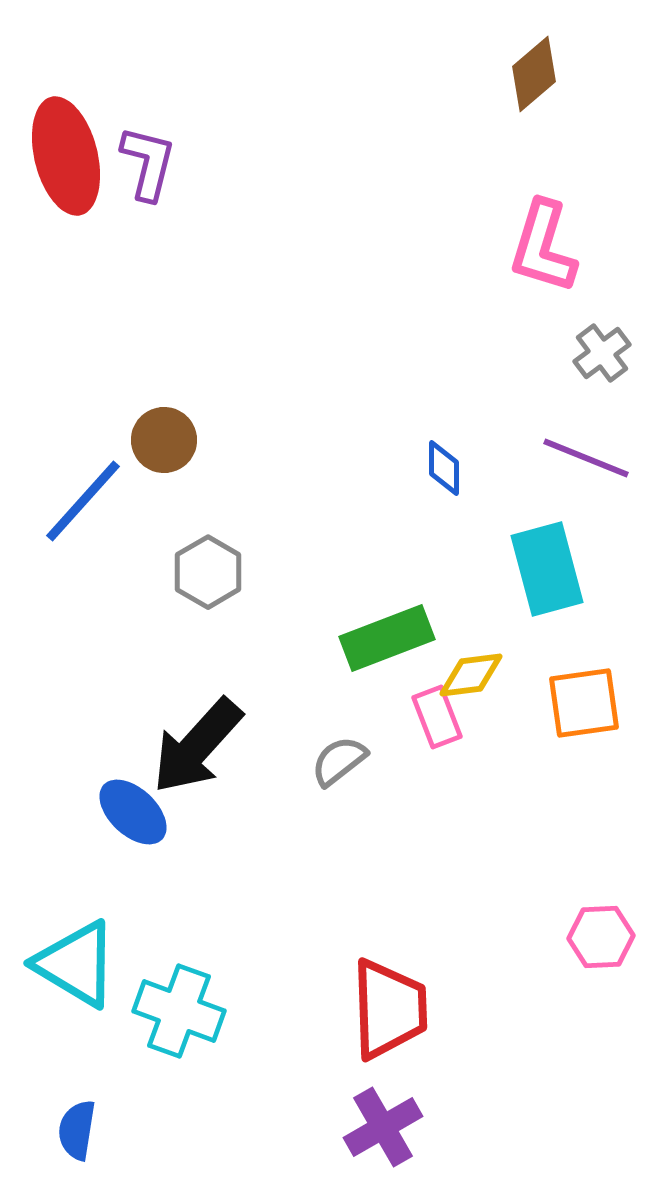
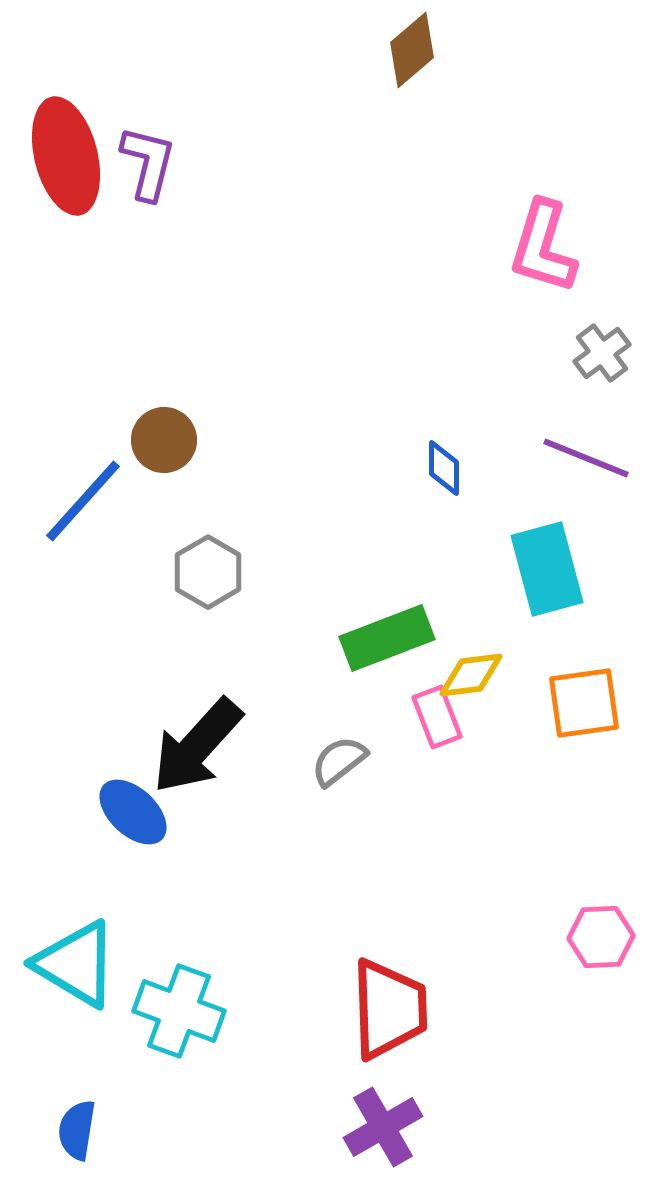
brown diamond: moved 122 px left, 24 px up
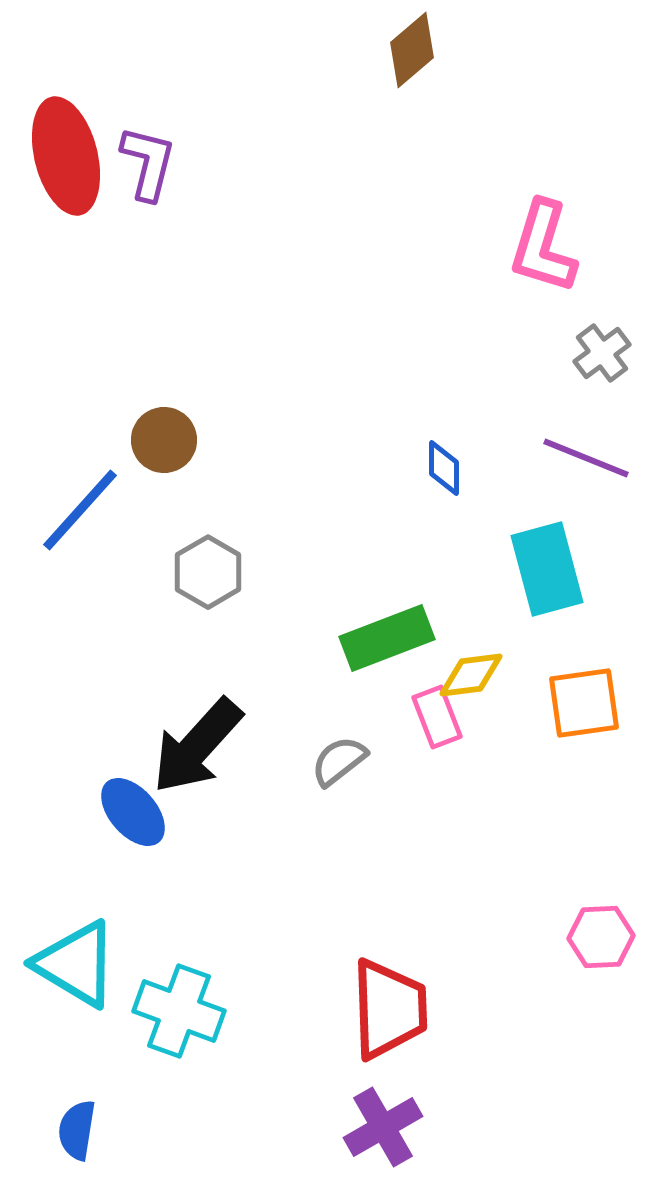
blue line: moved 3 px left, 9 px down
blue ellipse: rotated 6 degrees clockwise
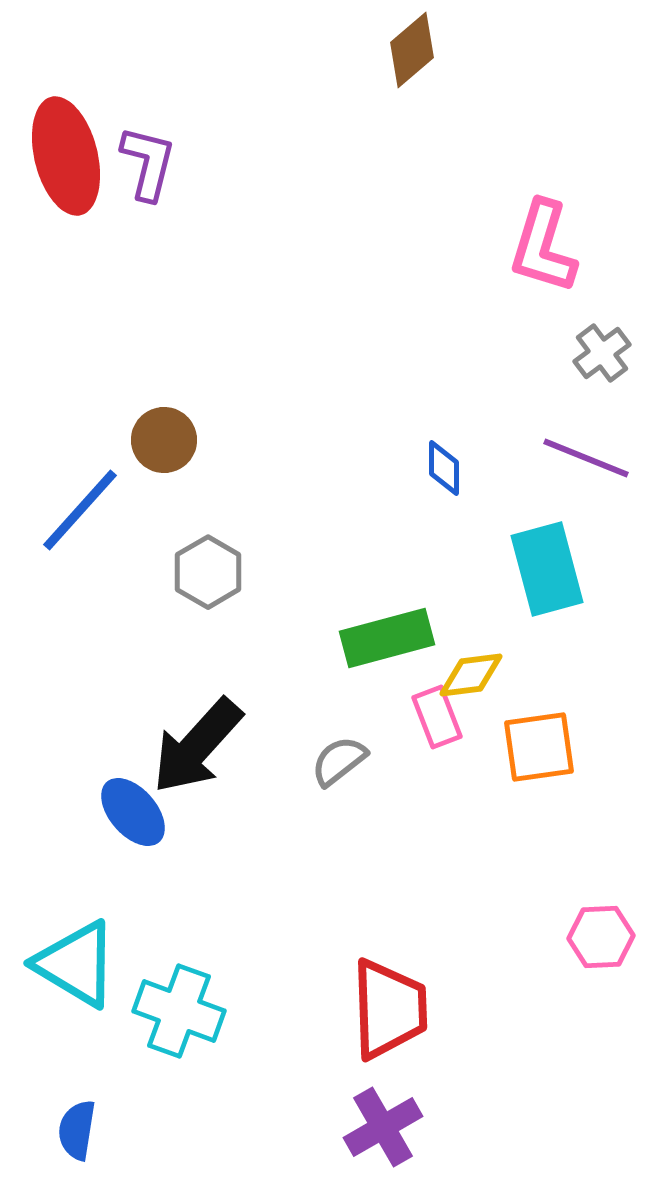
green rectangle: rotated 6 degrees clockwise
orange square: moved 45 px left, 44 px down
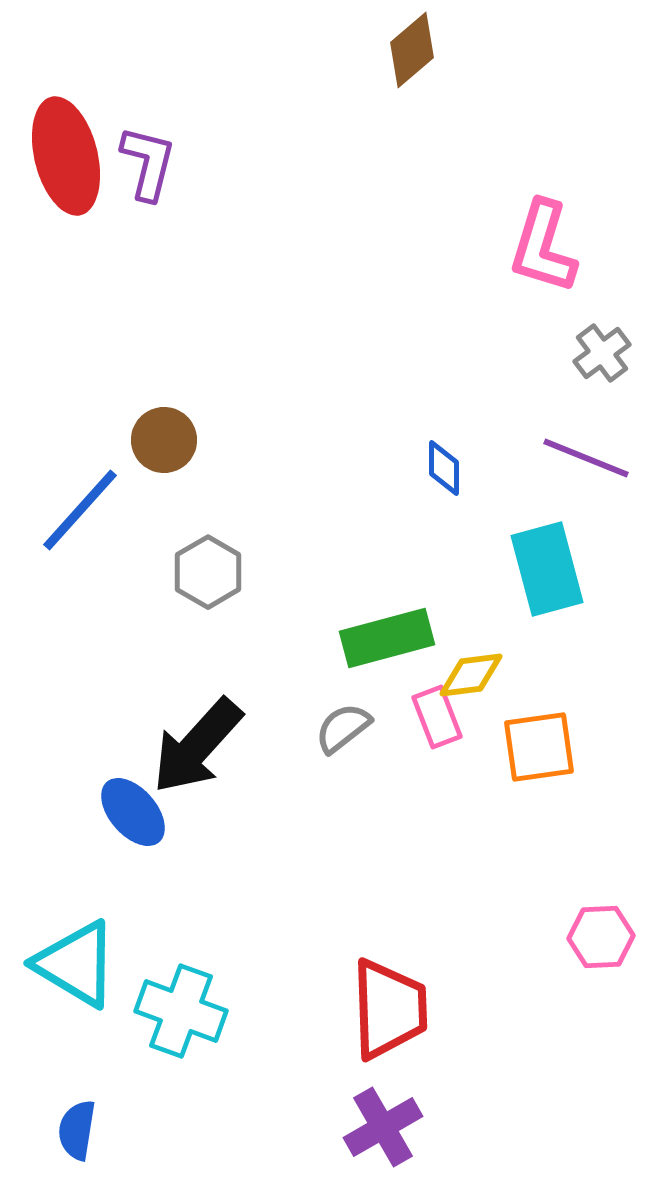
gray semicircle: moved 4 px right, 33 px up
cyan cross: moved 2 px right
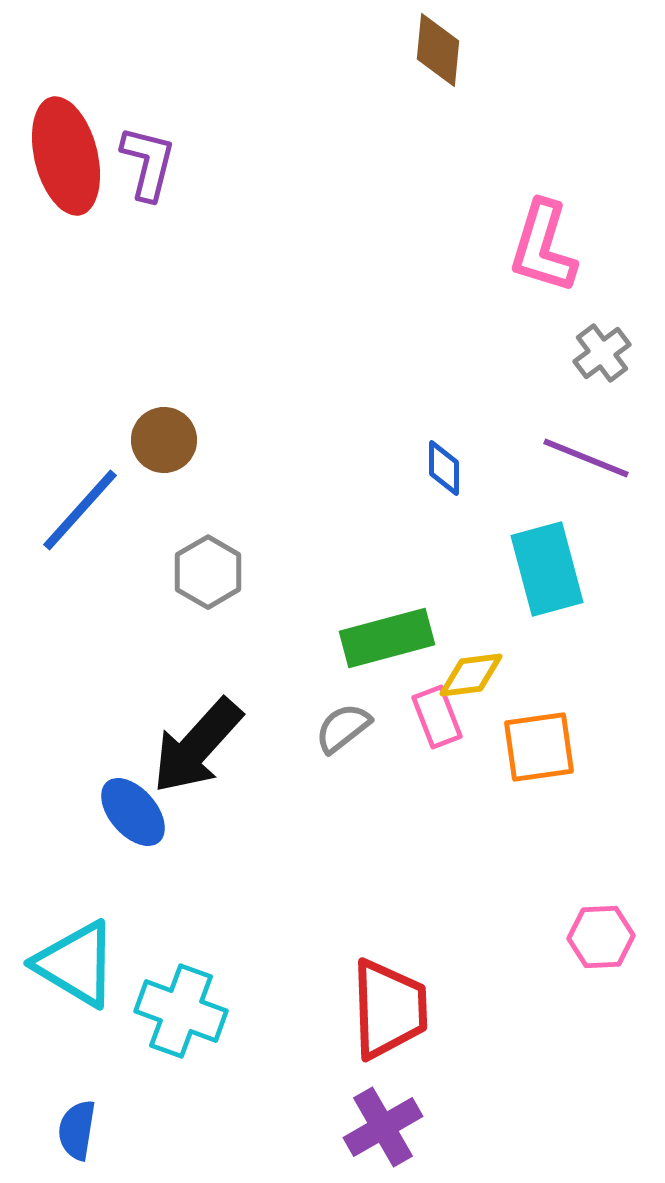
brown diamond: moved 26 px right; rotated 44 degrees counterclockwise
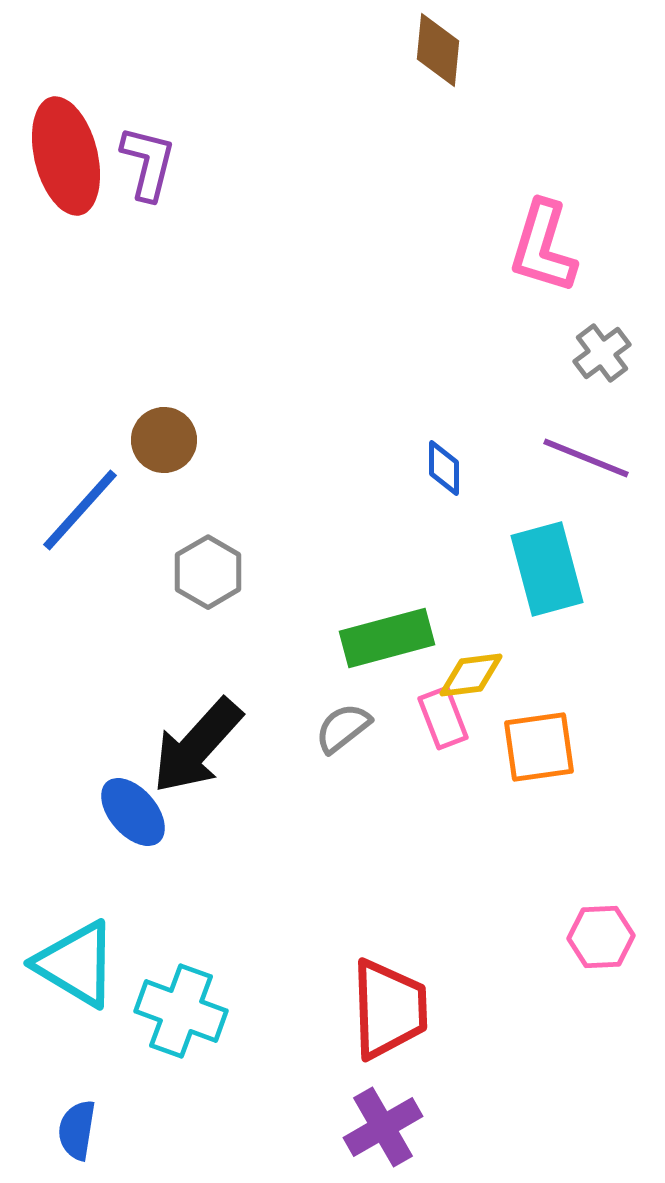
pink rectangle: moved 6 px right, 1 px down
